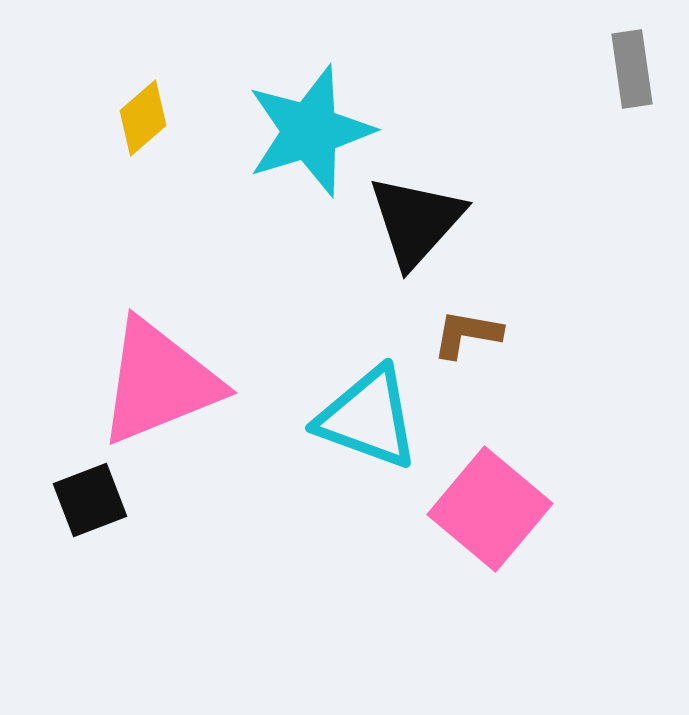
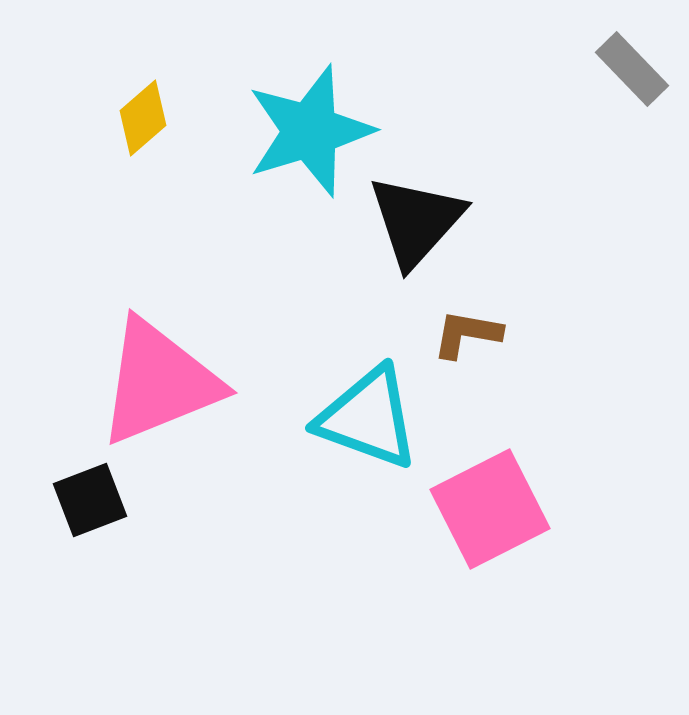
gray rectangle: rotated 36 degrees counterclockwise
pink square: rotated 23 degrees clockwise
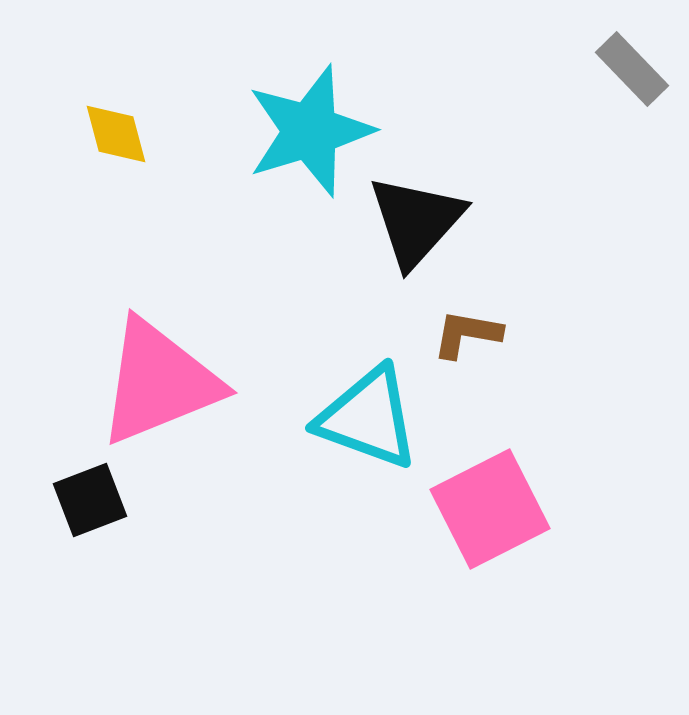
yellow diamond: moved 27 px left, 16 px down; rotated 64 degrees counterclockwise
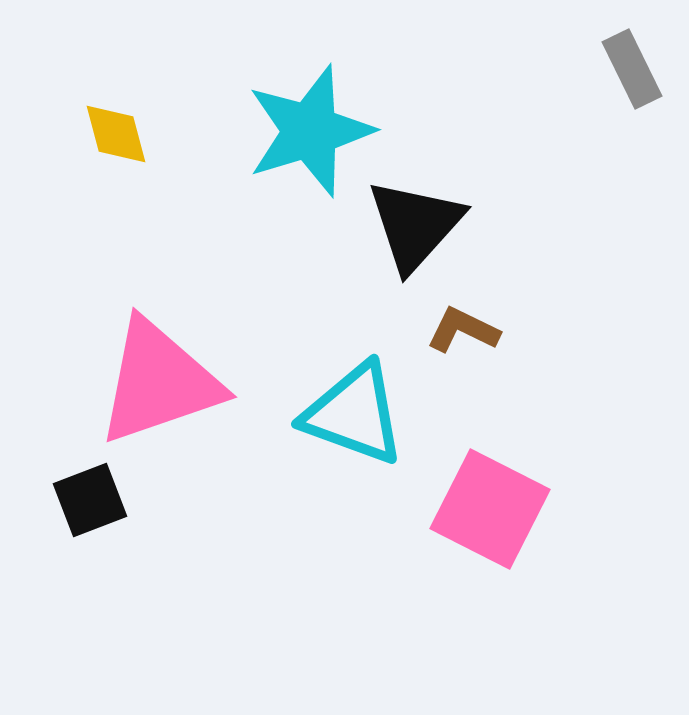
gray rectangle: rotated 18 degrees clockwise
black triangle: moved 1 px left, 4 px down
brown L-shape: moved 4 px left, 4 px up; rotated 16 degrees clockwise
pink triangle: rotated 3 degrees clockwise
cyan triangle: moved 14 px left, 4 px up
pink square: rotated 36 degrees counterclockwise
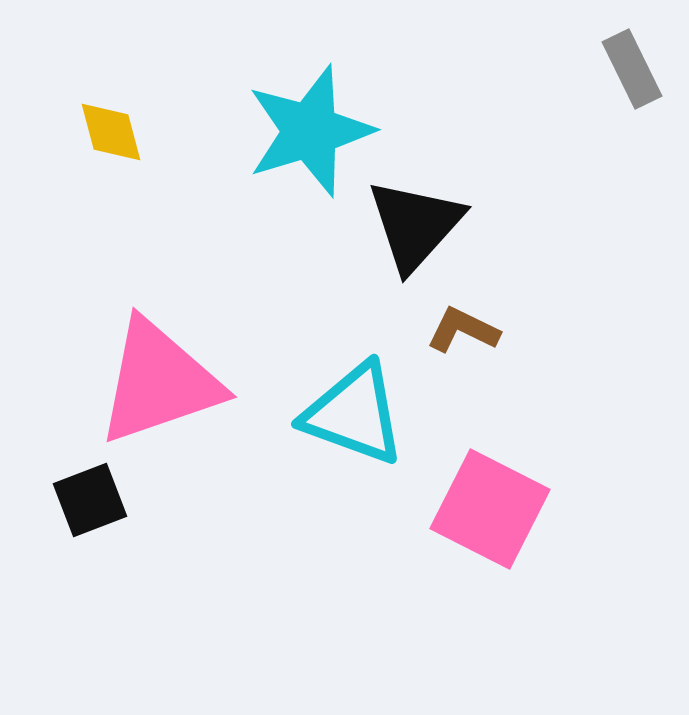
yellow diamond: moved 5 px left, 2 px up
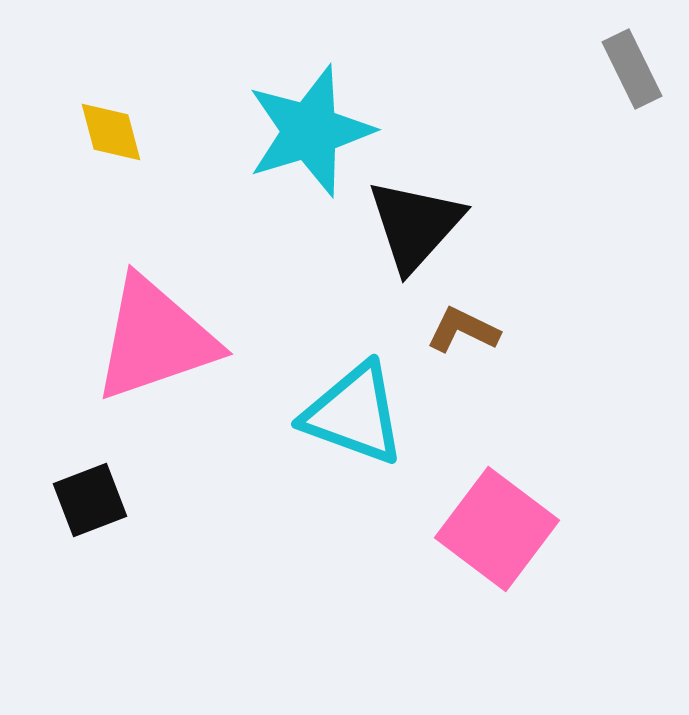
pink triangle: moved 4 px left, 43 px up
pink square: moved 7 px right, 20 px down; rotated 10 degrees clockwise
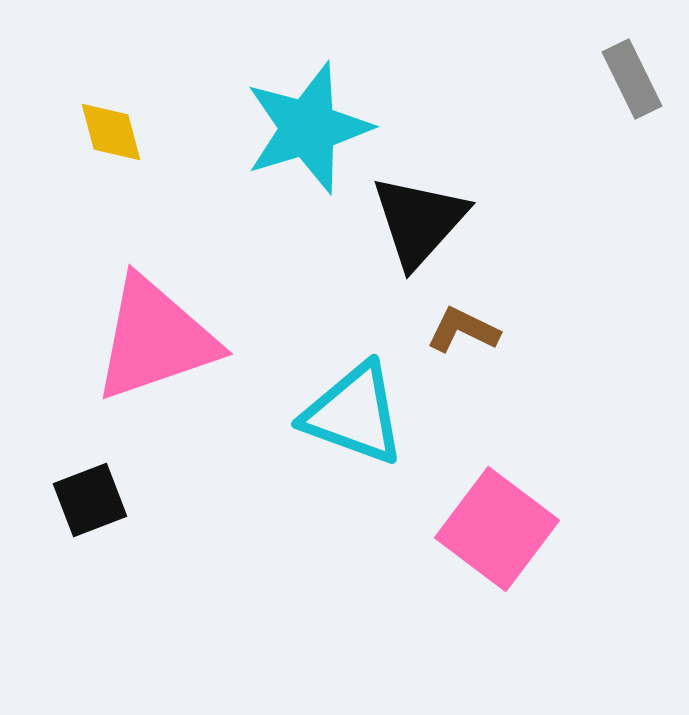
gray rectangle: moved 10 px down
cyan star: moved 2 px left, 3 px up
black triangle: moved 4 px right, 4 px up
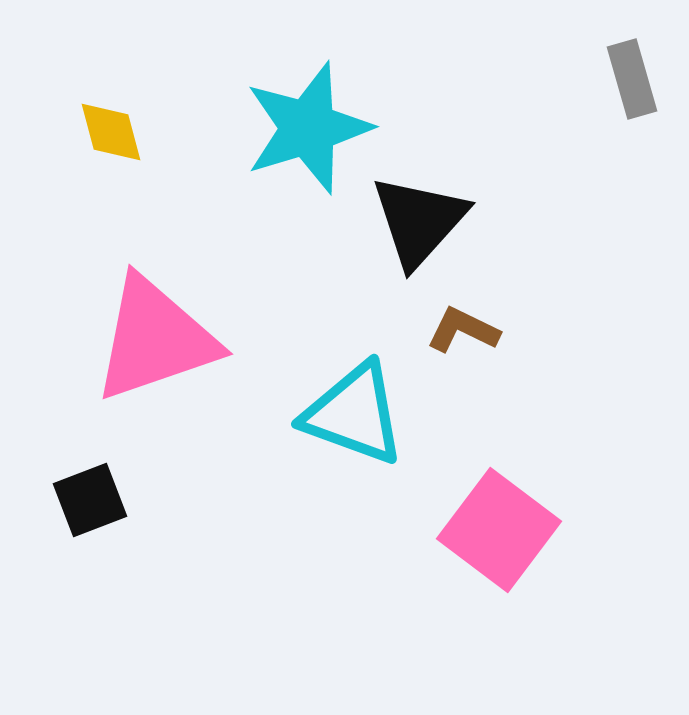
gray rectangle: rotated 10 degrees clockwise
pink square: moved 2 px right, 1 px down
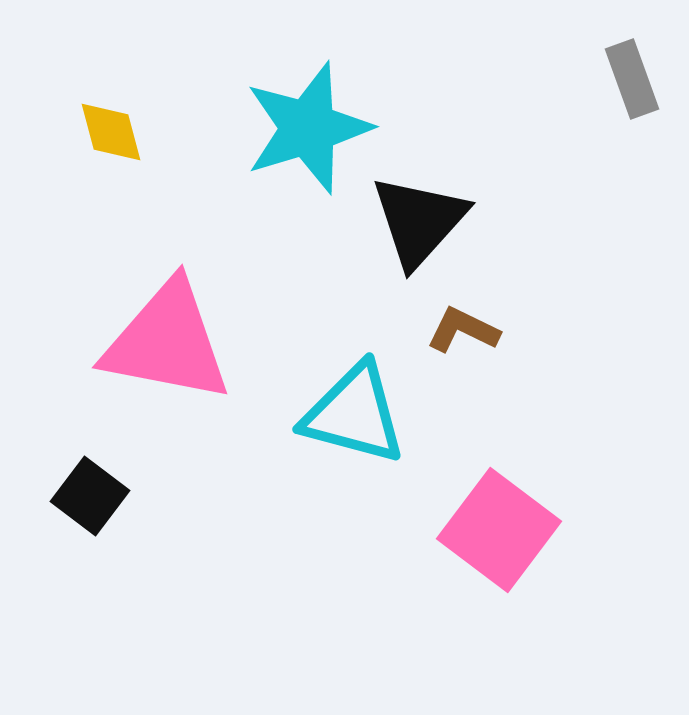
gray rectangle: rotated 4 degrees counterclockwise
pink triangle: moved 12 px right, 3 px down; rotated 30 degrees clockwise
cyan triangle: rotated 5 degrees counterclockwise
black square: moved 4 px up; rotated 32 degrees counterclockwise
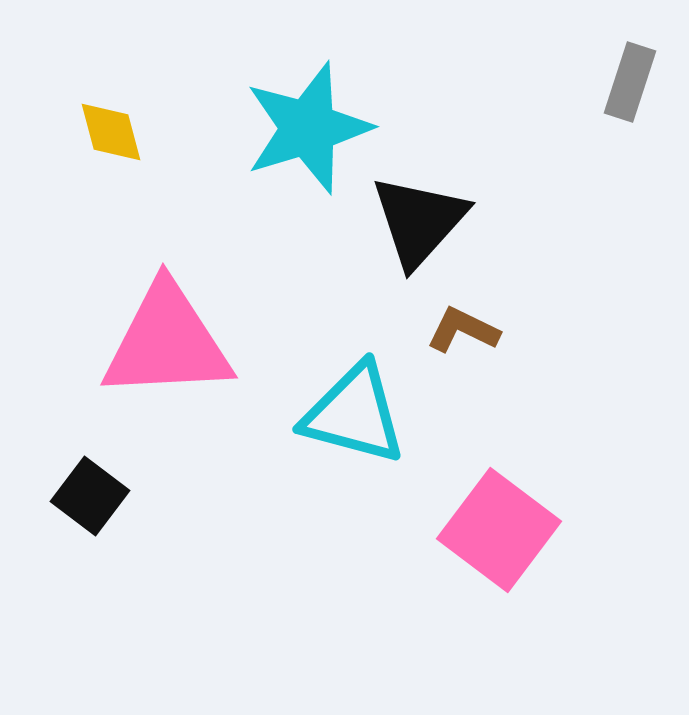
gray rectangle: moved 2 px left, 3 px down; rotated 38 degrees clockwise
pink triangle: rotated 14 degrees counterclockwise
